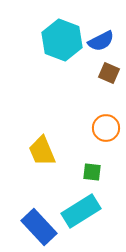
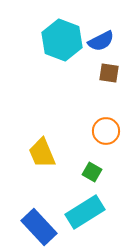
brown square: rotated 15 degrees counterclockwise
orange circle: moved 3 px down
yellow trapezoid: moved 2 px down
green square: rotated 24 degrees clockwise
cyan rectangle: moved 4 px right, 1 px down
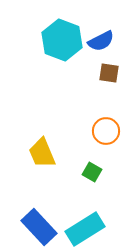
cyan rectangle: moved 17 px down
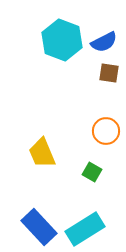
blue semicircle: moved 3 px right, 1 px down
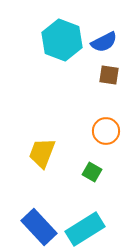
brown square: moved 2 px down
yellow trapezoid: rotated 44 degrees clockwise
